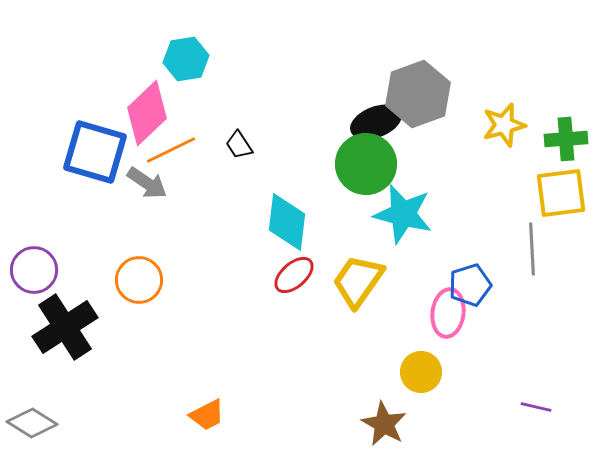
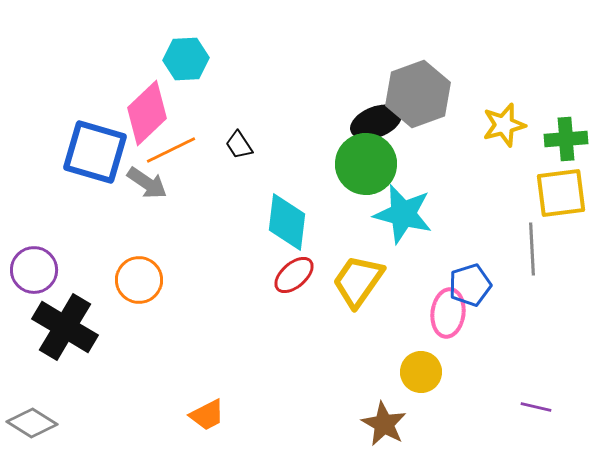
cyan hexagon: rotated 6 degrees clockwise
black cross: rotated 26 degrees counterclockwise
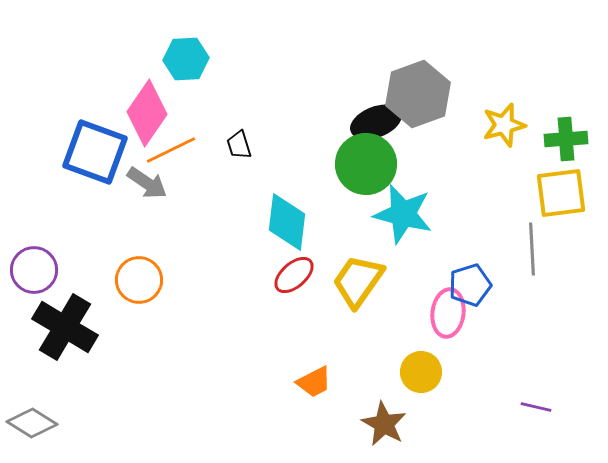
pink diamond: rotated 12 degrees counterclockwise
black trapezoid: rotated 16 degrees clockwise
blue square: rotated 4 degrees clockwise
orange trapezoid: moved 107 px right, 33 px up
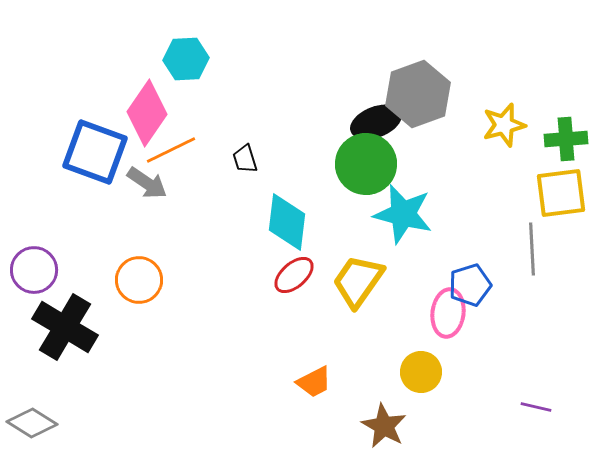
black trapezoid: moved 6 px right, 14 px down
brown star: moved 2 px down
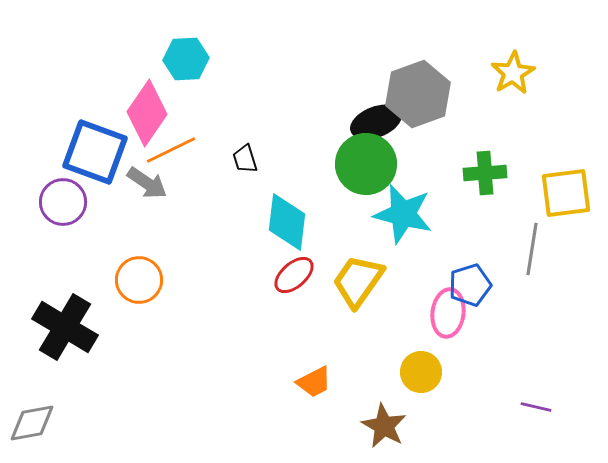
yellow star: moved 9 px right, 52 px up; rotated 15 degrees counterclockwise
green cross: moved 81 px left, 34 px down
yellow square: moved 5 px right
gray line: rotated 12 degrees clockwise
purple circle: moved 29 px right, 68 px up
gray diamond: rotated 42 degrees counterclockwise
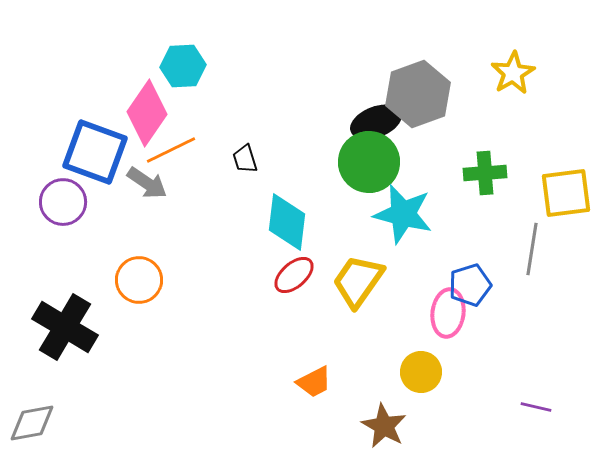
cyan hexagon: moved 3 px left, 7 px down
green circle: moved 3 px right, 2 px up
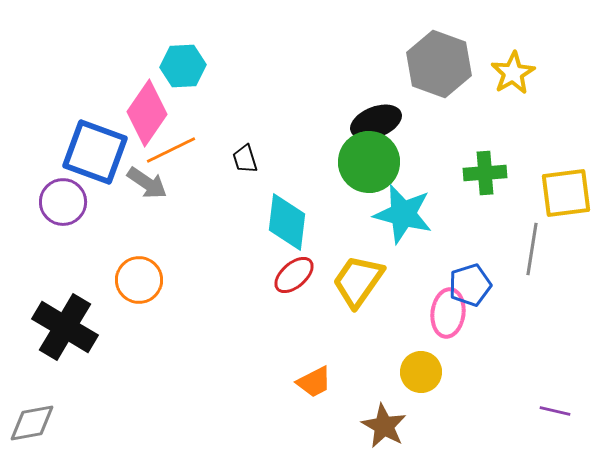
gray hexagon: moved 21 px right, 30 px up; rotated 20 degrees counterclockwise
purple line: moved 19 px right, 4 px down
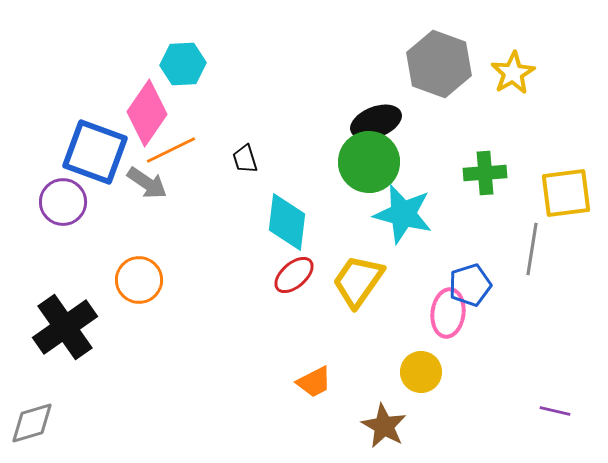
cyan hexagon: moved 2 px up
black cross: rotated 24 degrees clockwise
gray diamond: rotated 6 degrees counterclockwise
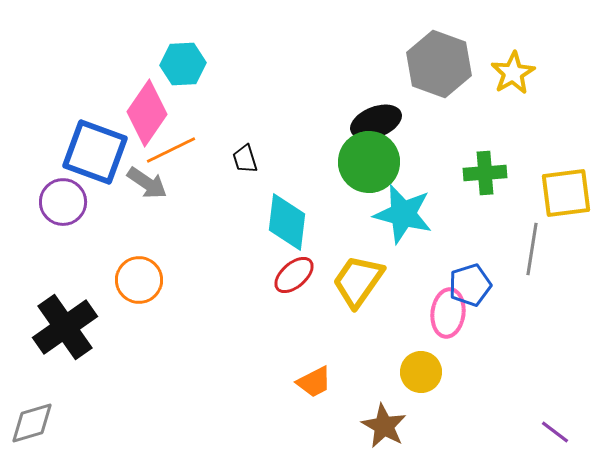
purple line: moved 21 px down; rotated 24 degrees clockwise
